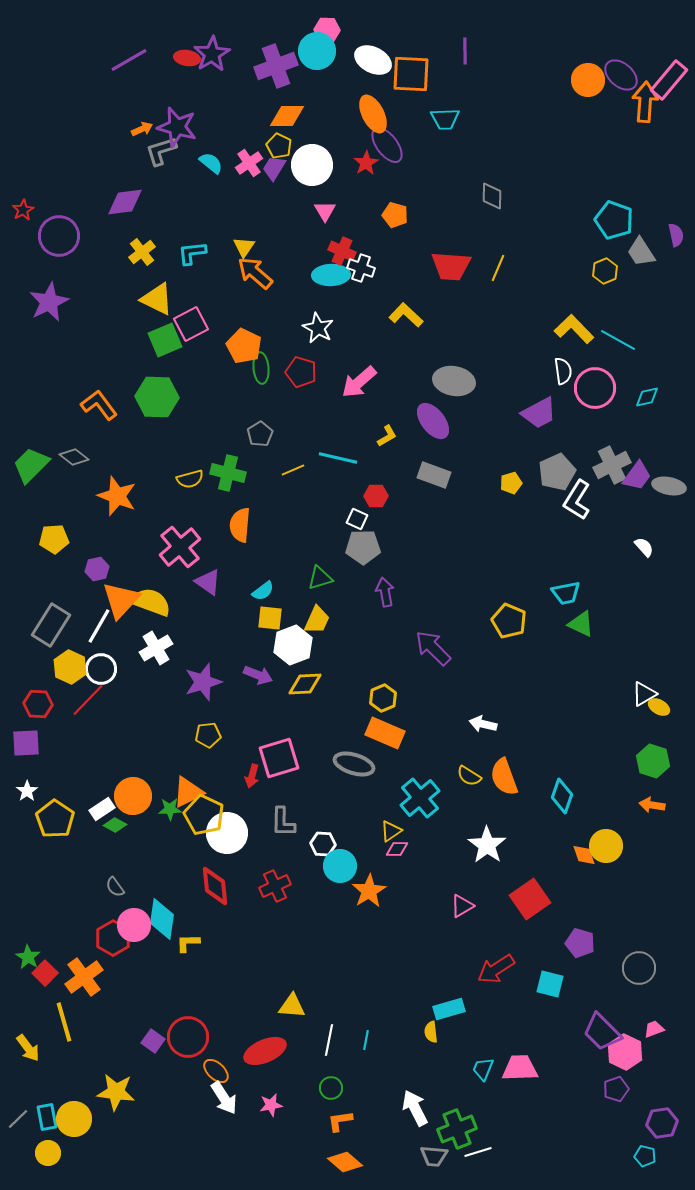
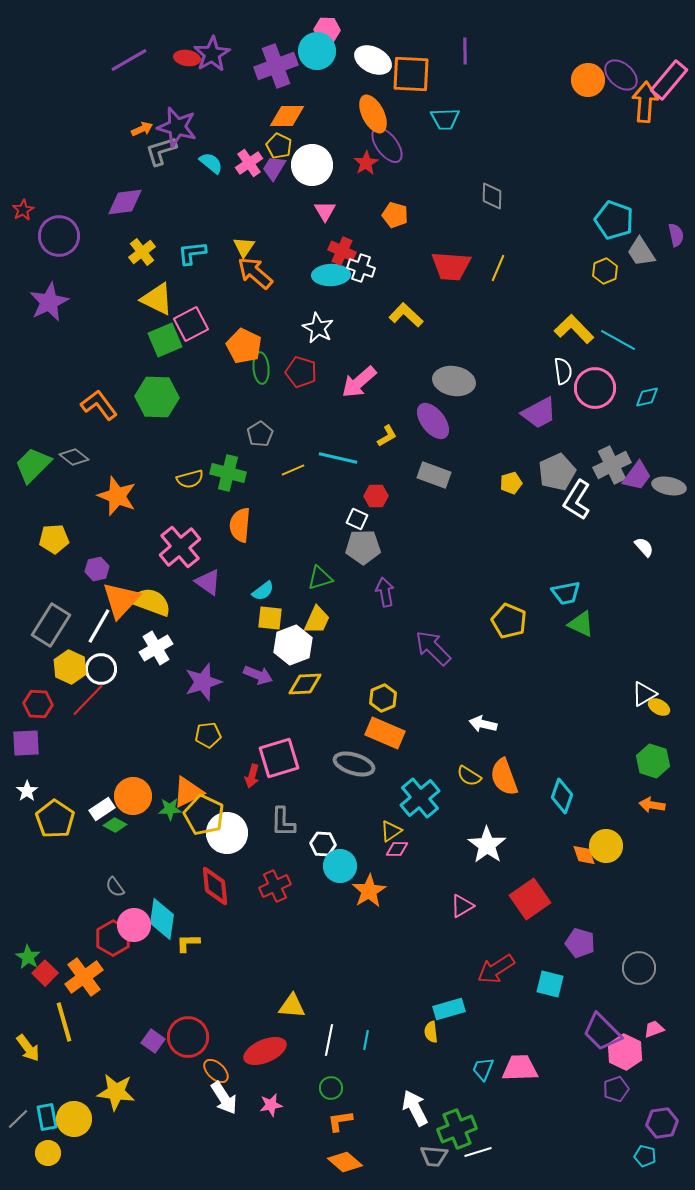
green trapezoid at (31, 465): moved 2 px right
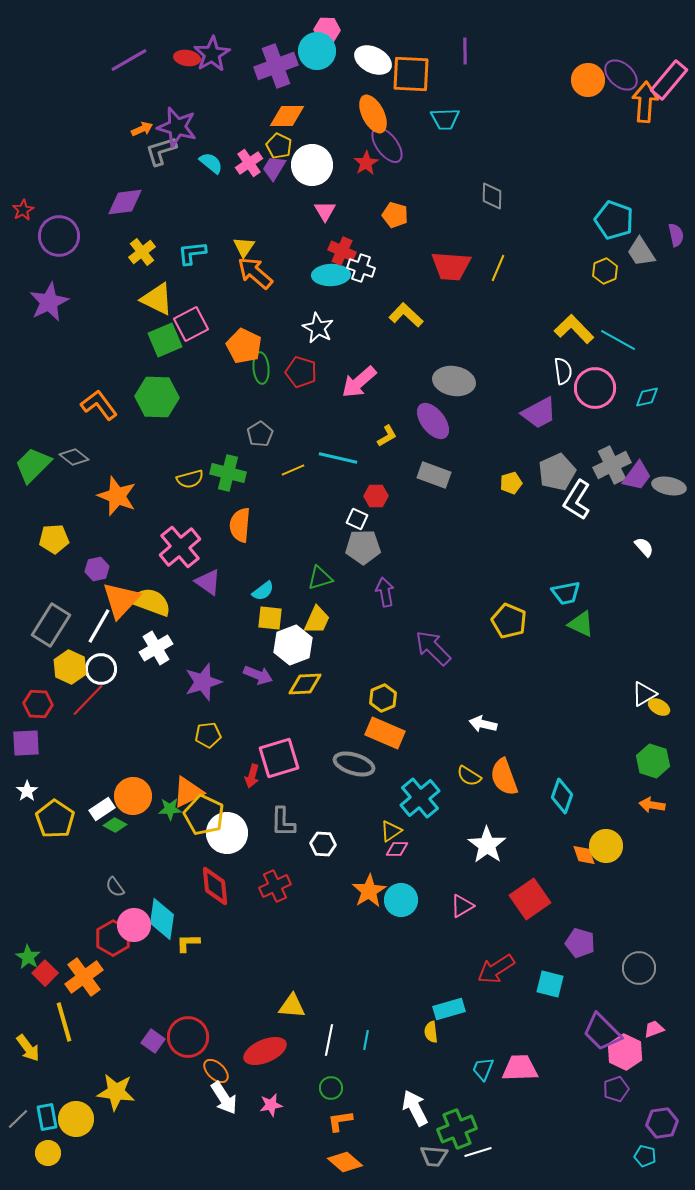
cyan circle at (340, 866): moved 61 px right, 34 px down
yellow circle at (74, 1119): moved 2 px right
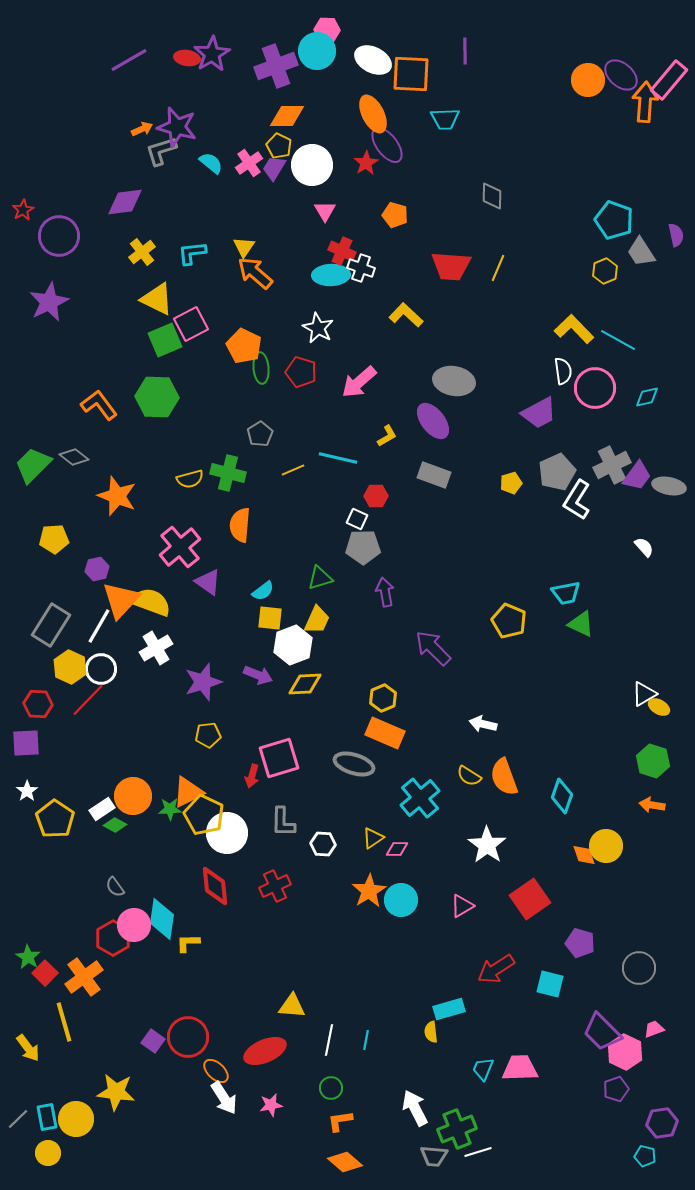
yellow triangle at (391, 831): moved 18 px left, 7 px down
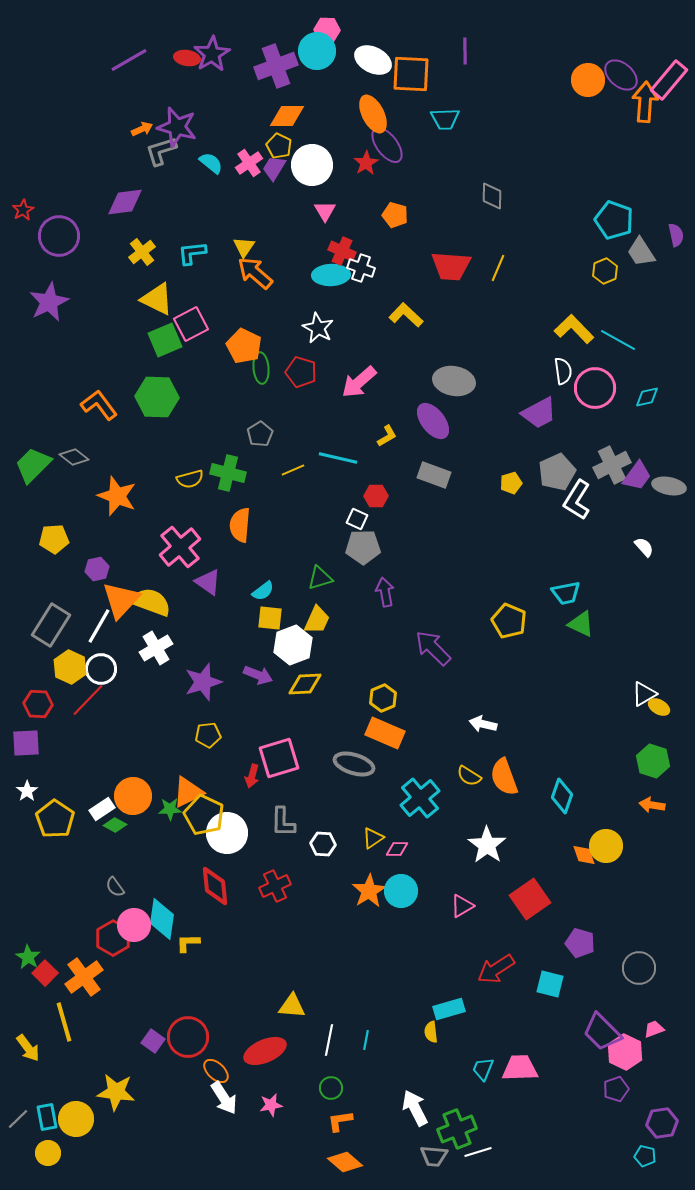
cyan circle at (401, 900): moved 9 px up
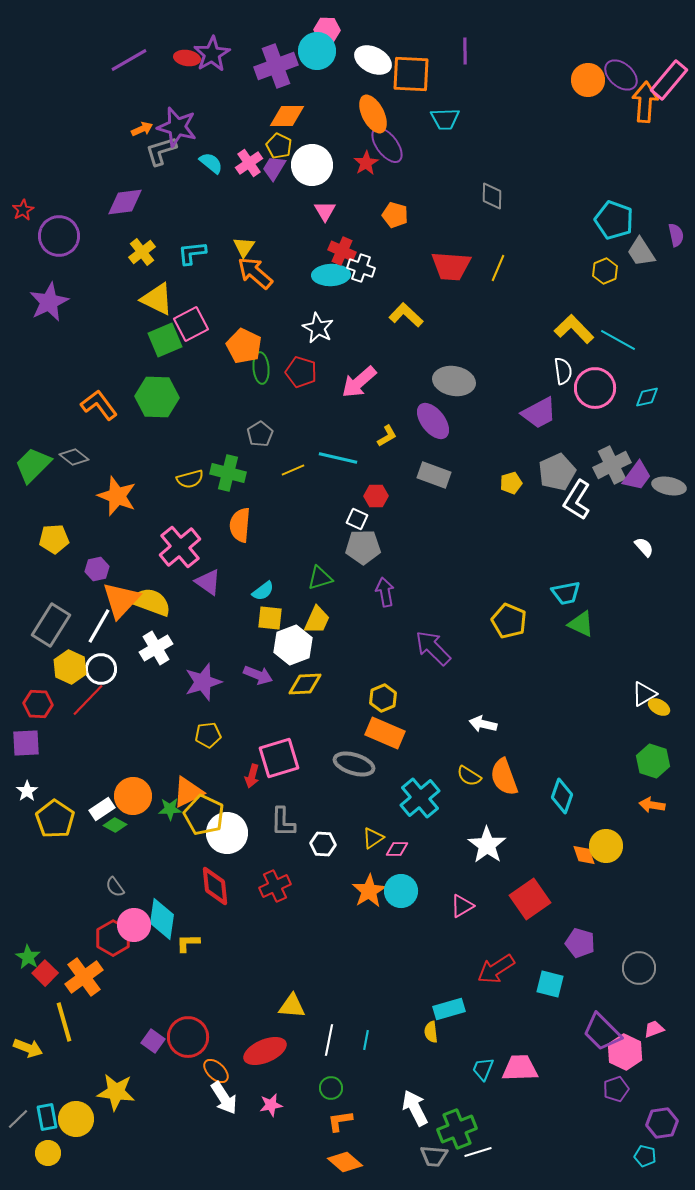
yellow arrow at (28, 1048): rotated 32 degrees counterclockwise
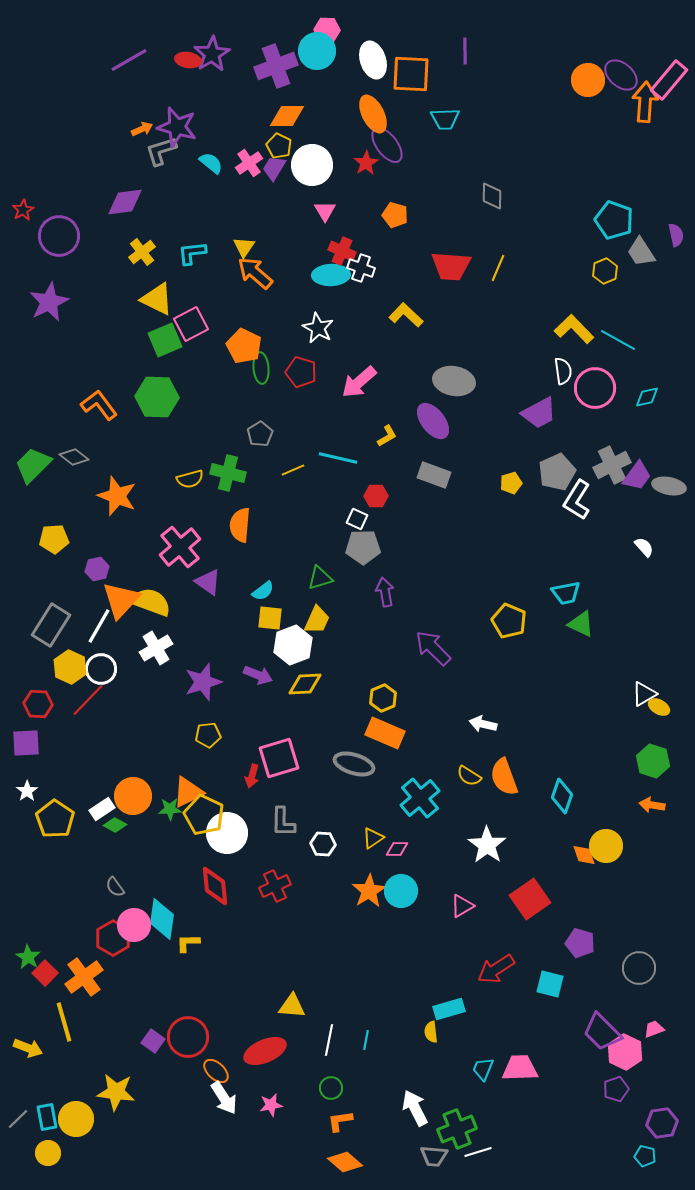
red ellipse at (187, 58): moved 1 px right, 2 px down
white ellipse at (373, 60): rotated 45 degrees clockwise
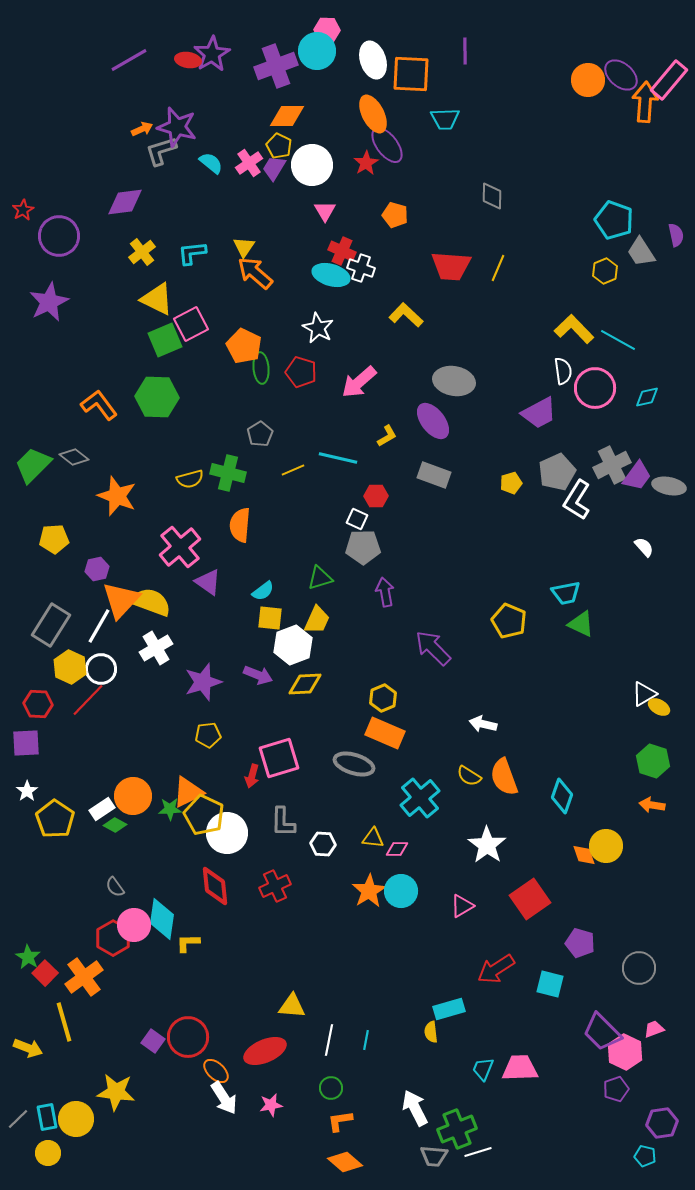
cyan ellipse at (331, 275): rotated 18 degrees clockwise
yellow triangle at (373, 838): rotated 40 degrees clockwise
